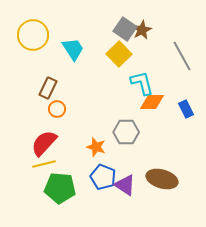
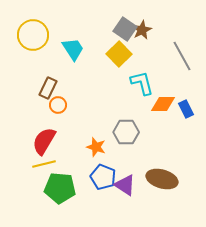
orange diamond: moved 11 px right, 2 px down
orange circle: moved 1 px right, 4 px up
red semicircle: moved 2 px up; rotated 12 degrees counterclockwise
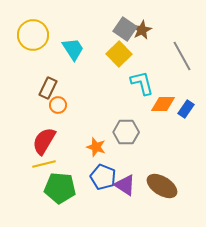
blue rectangle: rotated 60 degrees clockwise
brown ellipse: moved 7 px down; rotated 16 degrees clockwise
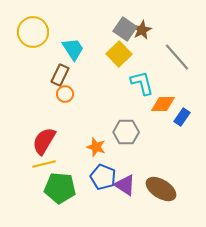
yellow circle: moved 3 px up
gray line: moved 5 px left, 1 px down; rotated 12 degrees counterclockwise
brown rectangle: moved 12 px right, 13 px up
orange circle: moved 7 px right, 11 px up
blue rectangle: moved 4 px left, 8 px down
brown ellipse: moved 1 px left, 3 px down
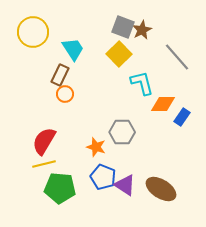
gray square: moved 2 px left, 2 px up; rotated 15 degrees counterclockwise
gray hexagon: moved 4 px left
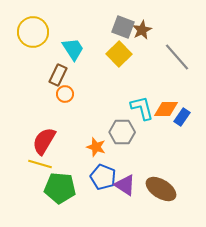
brown rectangle: moved 2 px left
cyan L-shape: moved 25 px down
orange diamond: moved 3 px right, 5 px down
yellow line: moved 4 px left; rotated 30 degrees clockwise
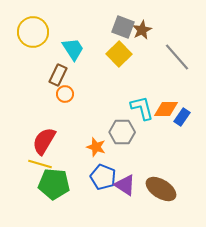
green pentagon: moved 6 px left, 4 px up
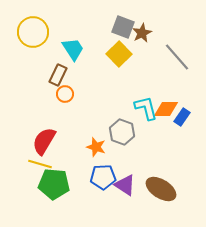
brown star: moved 3 px down
cyan L-shape: moved 4 px right
gray hexagon: rotated 20 degrees clockwise
blue pentagon: rotated 25 degrees counterclockwise
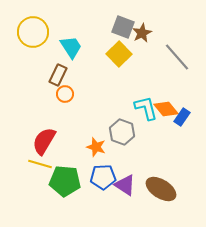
cyan trapezoid: moved 2 px left, 2 px up
orange diamond: rotated 50 degrees clockwise
green pentagon: moved 11 px right, 3 px up
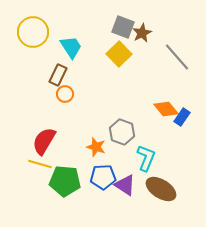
cyan L-shape: moved 50 px down; rotated 36 degrees clockwise
